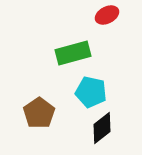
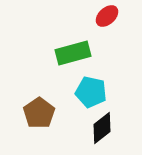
red ellipse: moved 1 px down; rotated 15 degrees counterclockwise
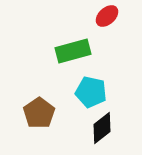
green rectangle: moved 2 px up
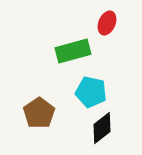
red ellipse: moved 7 px down; rotated 25 degrees counterclockwise
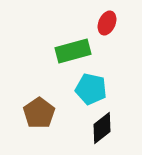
cyan pentagon: moved 3 px up
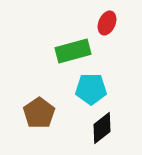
cyan pentagon: rotated 12 degrees counterclockwise
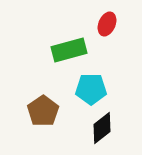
red ellipse: moved 1 px down
green rectangle: moved 4 px left, 1 px up
brown pentagon: moved 4 px right, 2 px up
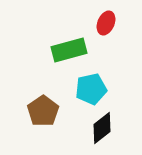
red ellipse: moved 1 px left, 1 px up
cyan pentagon: rotated 12 degrees counterclockwise
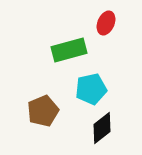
brown pentagon: rotated 12 degrees clockwise
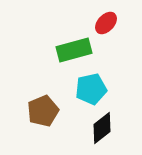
red ellipse: rotated 20 degrees clockwise
green rectangle: moved 5 px right
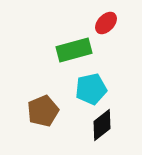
black diamond: moved 3 px up
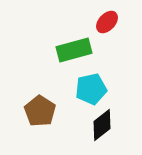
red ellipse: moved 1 px right, 1 px up
brown pentagon: moved 3 px left; rotated 16 degrees counterclockwise
